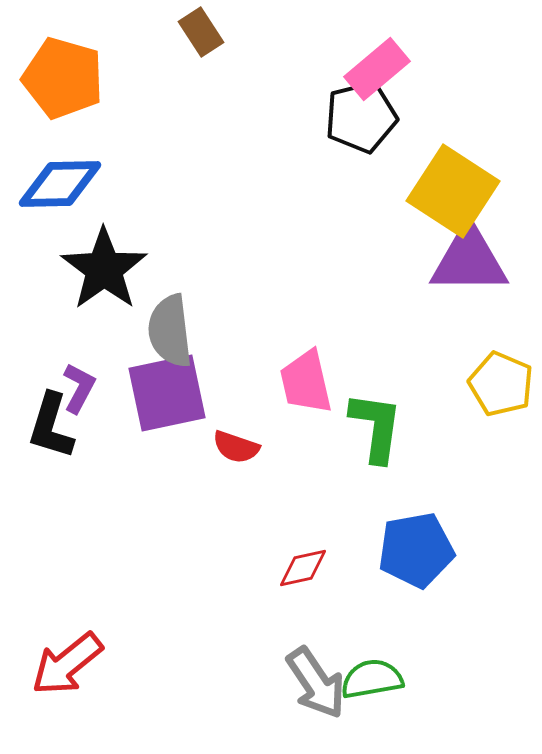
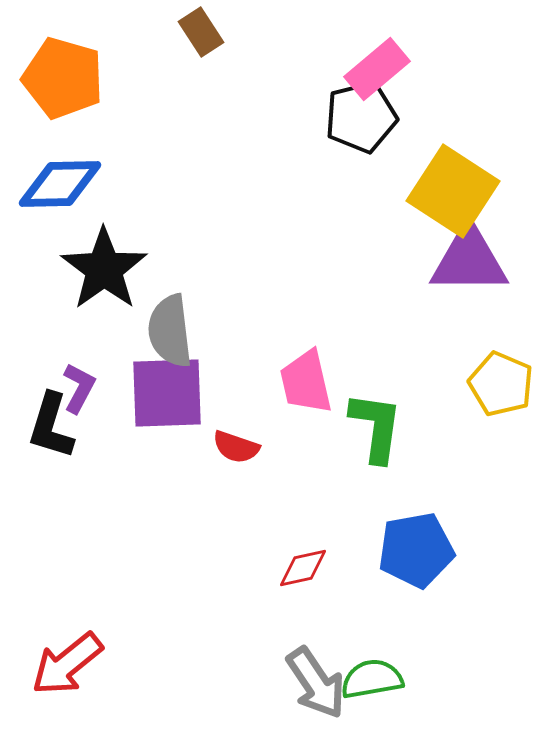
purple square: rotated 10 degrees clockwise
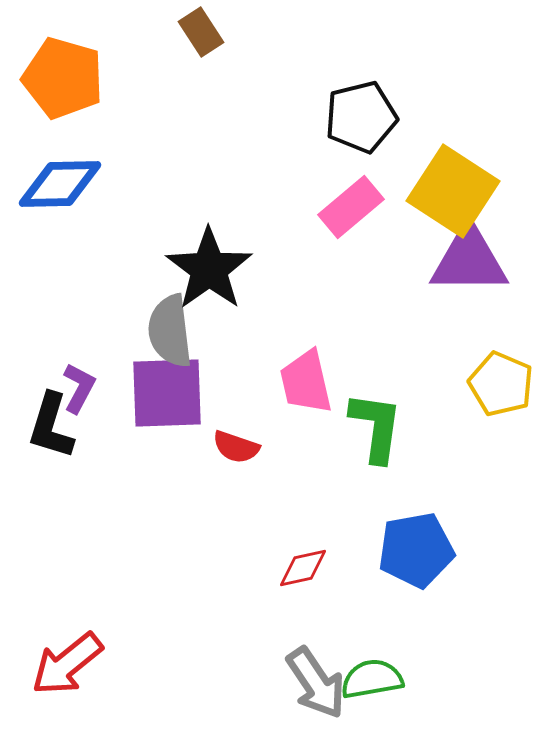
pink rectangle: moved 26 px left, 138 px down
black star: moved 105 px right
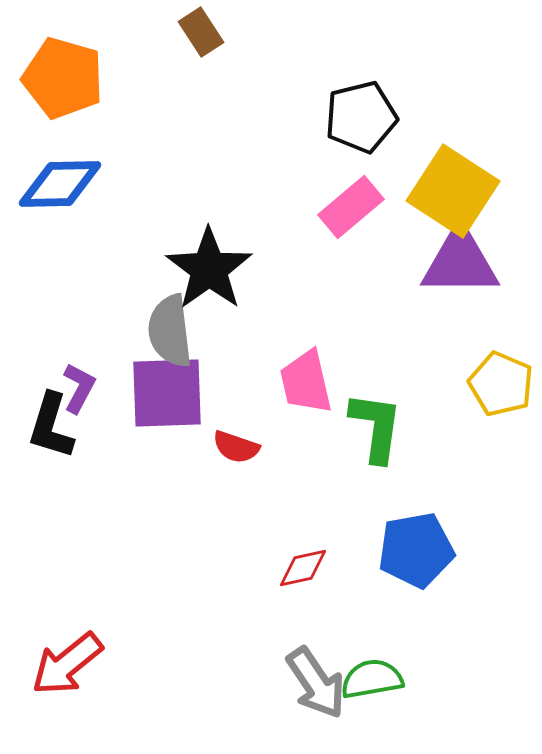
purple triangle: moved 9 px left, 2 px down
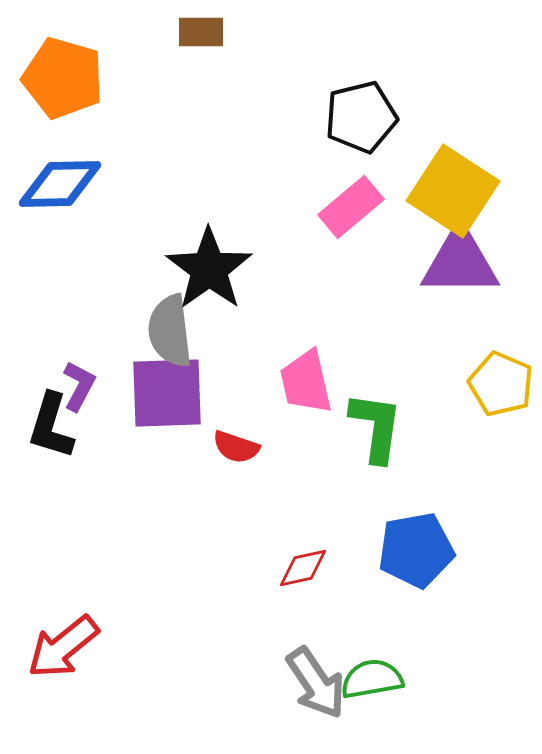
brown rectangle: rotated 57 degrees counterclockwise
purple L-shape: moved 2 px up
red arrow: moved 4 px left, 17 px up
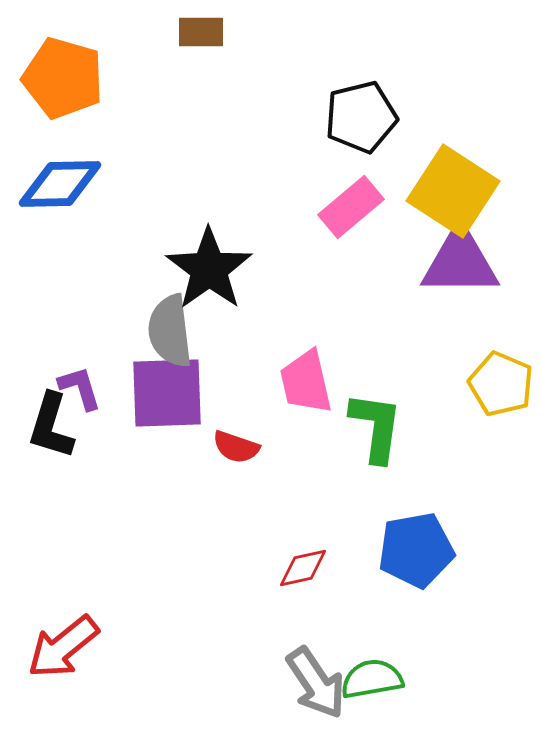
purple L-shape: moved 1 px right, 2 px down; rotated 45 degrees counterclockwise
